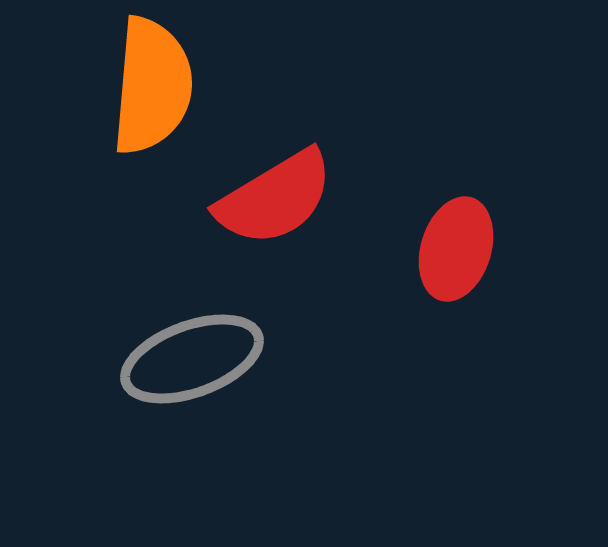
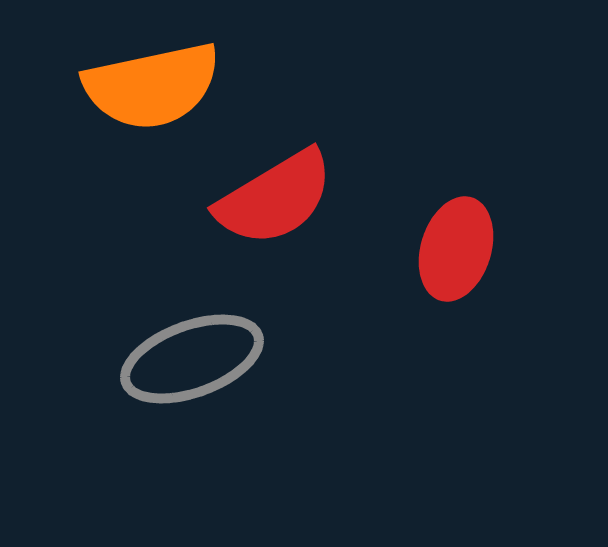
orange semicircle: rotated 73 degrees clockwise
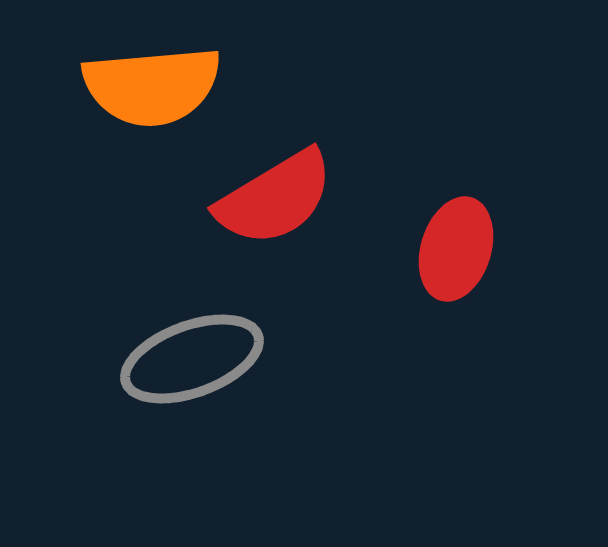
orange semicircle: rotated 7 degrees clockwise
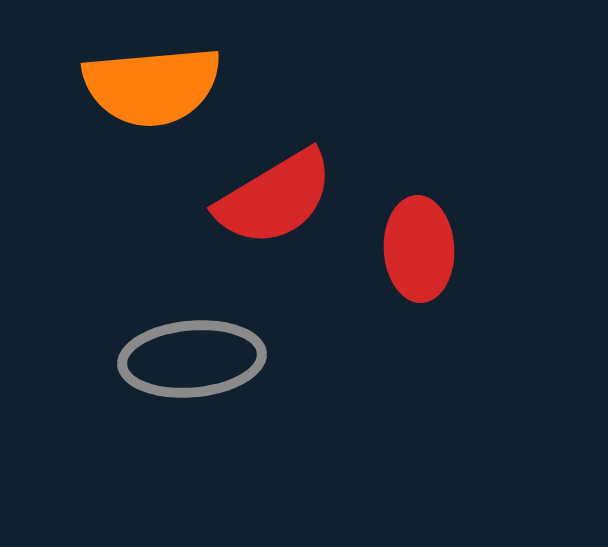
red ellipse: moved 37 px left; rotated 20 degrees counterclockwise
gray ellipse: rotated 15 degrees clockwise
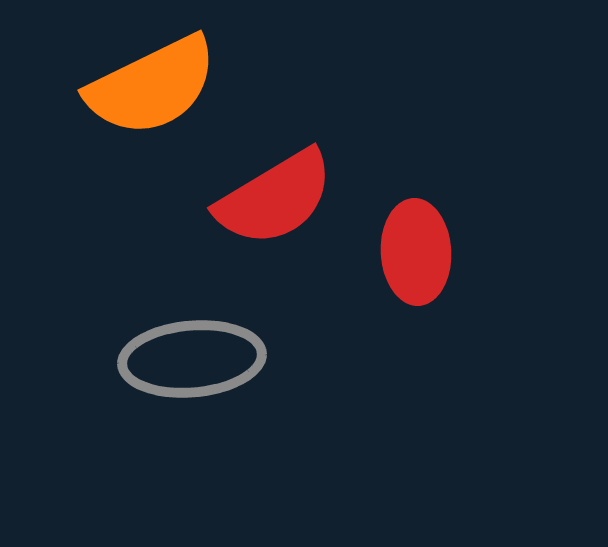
orange semicircle: rotated 21 degrees counterclockwise
red ellipse: moved 3 px left, 3 px down
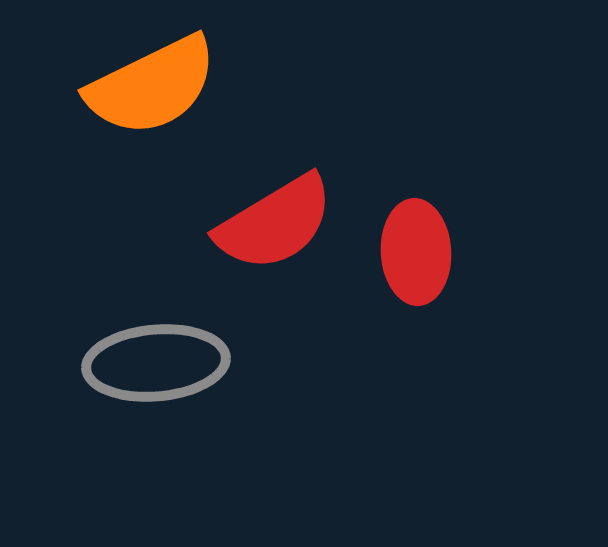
red semicircle: moved 25 px down
gray ellipse: moved 36 px left, 4 px down
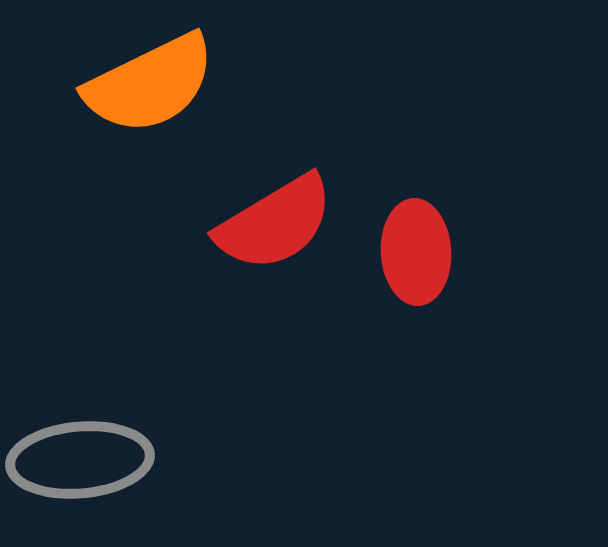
orange semicircle: moved 2 px left, 2 px up
gray ellipse: moved 76 px left, 97 px down
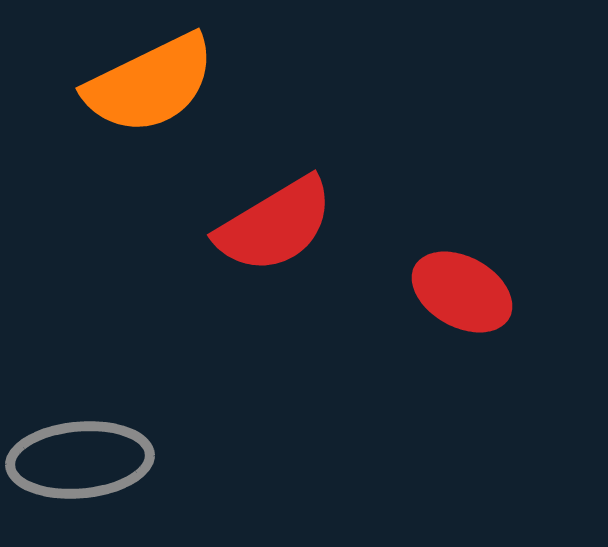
red semicircle: moved 2 px down
red ellipse: moved 46 px right, 40 px down; rotated 58 degrees counterclockwise
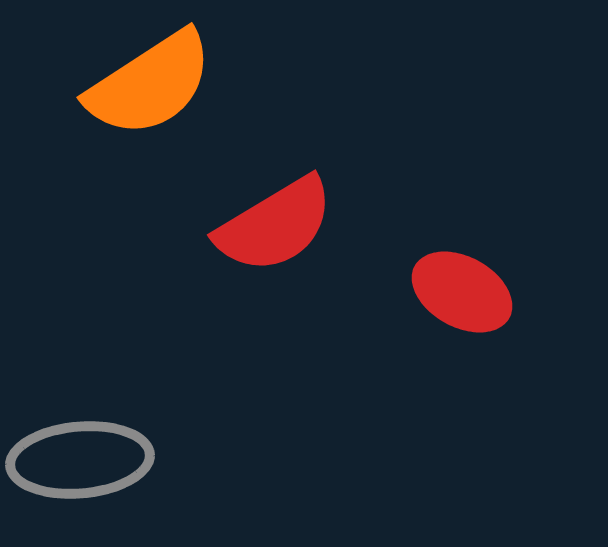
orange semicircle: rotated 7 degrees counterclockwise
